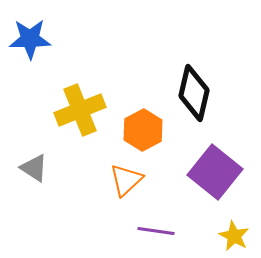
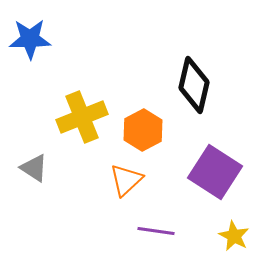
black diamond: moved 8 px up
yellow cross: moved 2 px right, 7 px down
purple square: rotated 6 degrees counterclockwise
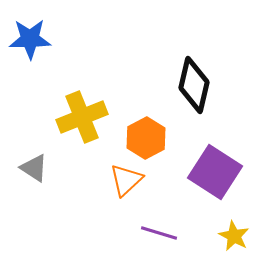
orange hexagon: moved 3 px right, 8 px down
purple line: moved 3 px right, 2 px down; rotated 9 degrees clockwise
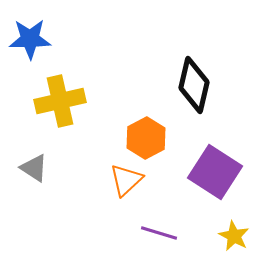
yellow cross: moved 22 px left, 16 px up; rotated 9 degrees clockwise
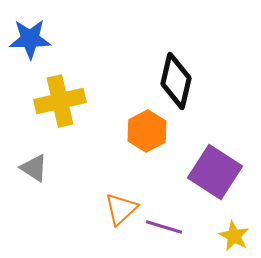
black diamond: moved 18 px left, 4 px up
orange hexagon: moved 1 px right, 7 px up
orange triangle: moved 5 px left, 29 px down
purple line: moved 5 px right, 6 px up
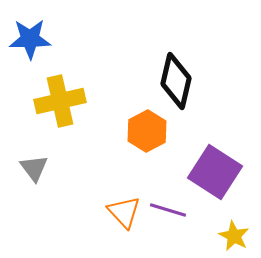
gray triangle: rotated 20 degrees clockwise
orange triangle: moved 3 px right, 3 px down; rotated 30 degrees counterclockwise
purple line: moved 4 px right, 17 px up
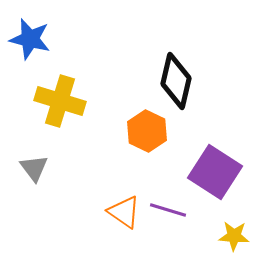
blue star: rotated 15 degrees clockwise
yellow cross: rotated 30 degrees clockwise
orange hexagon: rotated 6 degrees counterclockwise
orange triangle: rotated 12 degrees counterclockwise
yellow star: rotated 24 degrees counterclockwise
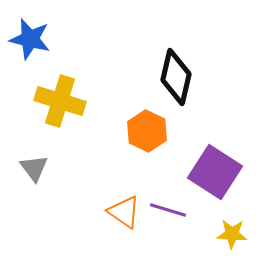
black diamond: moved 4 px up
yellow star: moved 2 px left, 2 px up
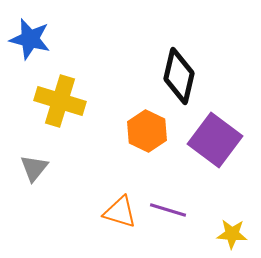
black diamond: moved 3 px right, 1 px up
gray triangle: rotated 16 degrees clockwise
purple square: moved 32 px up; rotated 4 degrees clockwise
orange triangle: moved 4 px left; rotated 18 degrees counterclockwise
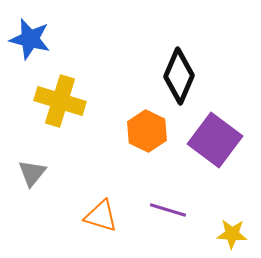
black diamond: rotated 10 degrees clockwise
gray triangle: moved 2 px left, 5 px down
orange triangle: moved 19 px left, 4 px down
